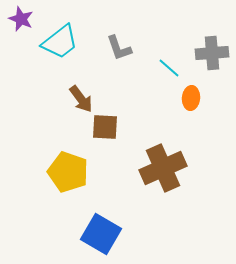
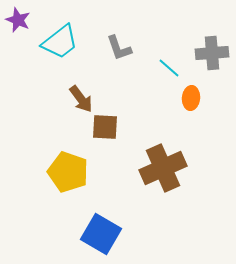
purple star: moved 3 px left, 1 px down
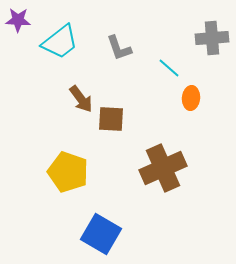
purple star: rotated 20 degrees counterclockwise
gray cross: moved 15 px up
brown square: moved 6 px right, 8 px up
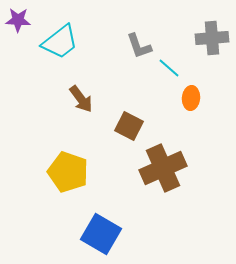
gray L-shape: moved 20 px right, 2 px up
brown square: moved 18 px right, 7 px down; rotated 24 degrees clockwise
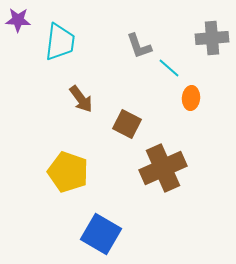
cyan trapezoid: rotated 45 degrees counterclockwise
brown square: moved 2 px left, 2 px up
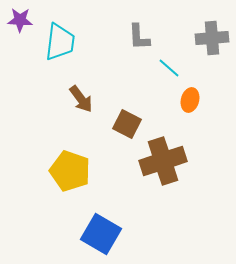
purple star: moved 2 px right
gray L-shape: moved 9 px up; rotated 16 degrees clockwise
orange ellipse: moved 1 px left, 2 px down; rotated 10 degrees clockwise
brown cross: moved 7 px up; rotated 6 degrees clockwise
yellow pentagon: moved 2 px right, 1 px up
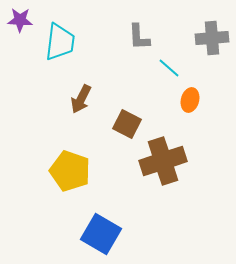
brown arrow: rotated 64 degrees clockwise
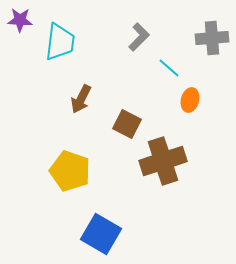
gray L-shape: rotated 132 degrees counterclockwise
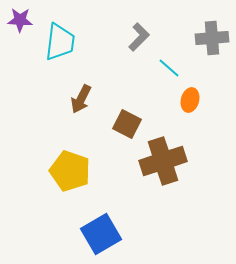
blue square: rotated 30 degrees clockwise
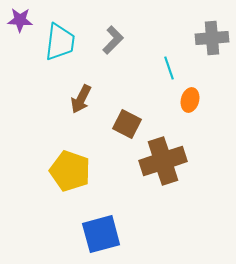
gray L-shape: moved 26 px left, 3 px down
cyan line: rotated 30 degrees clockwise
blue square: rotated 15 degrees clockwise
